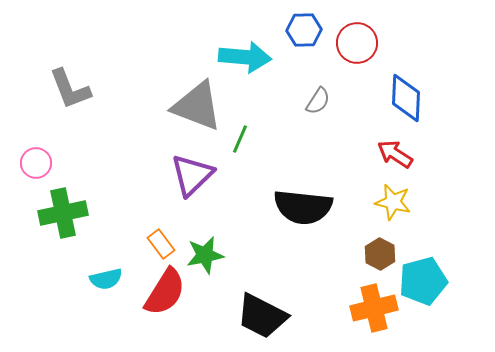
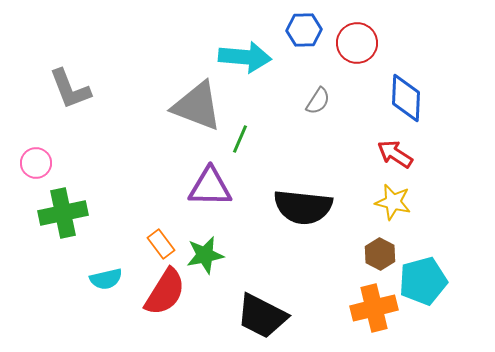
purple triangle: moved 18 px right, 12 px down; rotated 45 degrees clockwise
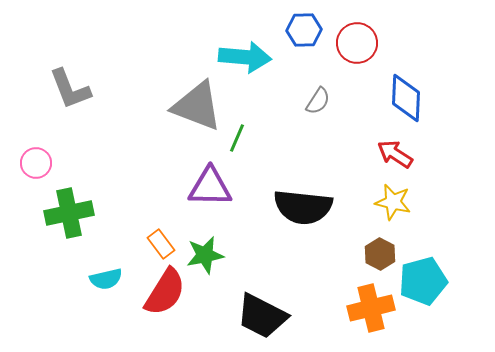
green line: moved 3 px left, 1 px up
green cross: moved 6 px right
orange cross: moved 3 px left
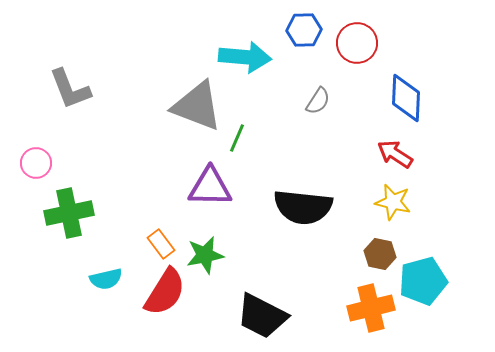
brown hexagon: rotated 16 degrees counterclockwise
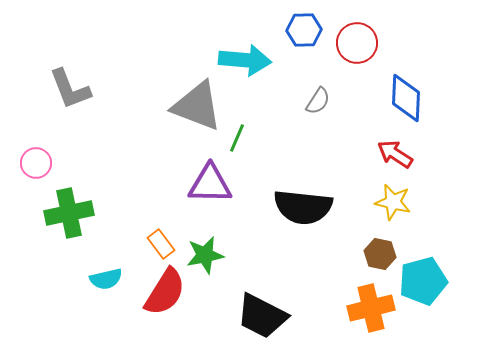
cyan arrow: moved 3 px down
purple triangle: moved 3 px up
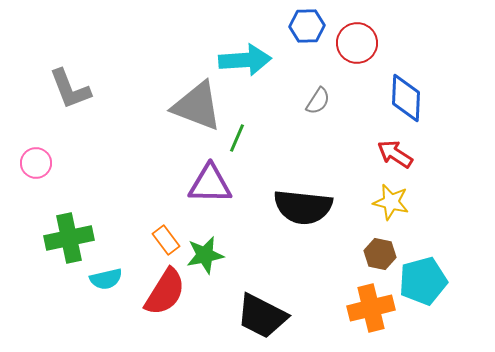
blue hexagon: moved 3 px right, 4 px up
cyan arrow: rotated 9 degrees counterclockwise
yellow star: moved 2 px left
green cross: moved 25 px down
orange rectangle: moved 5 px right, 4 px up
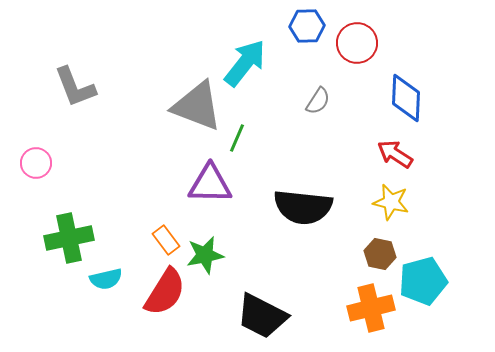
cyan arrow: moved 3 px down; rotated 48 degrees counterclockwise
gray L-shape: moved 5 px right, 2 px up
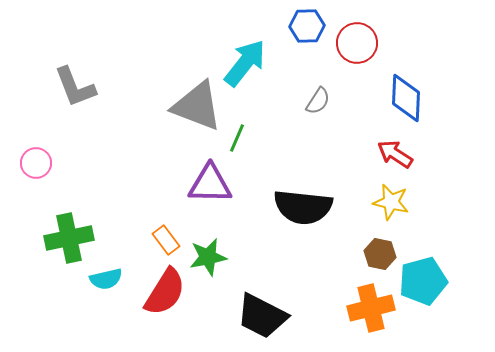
green star: moved 3 px right, 2 px down
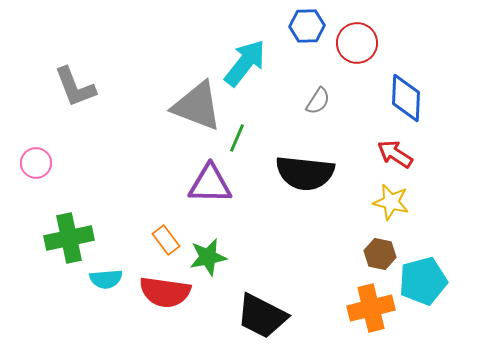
black semicircle: moved 2 px right, 34 px up
cyan semicircle: rotated 8 degrees clockwise
red semicircle: rotated 66 degrees clockwise
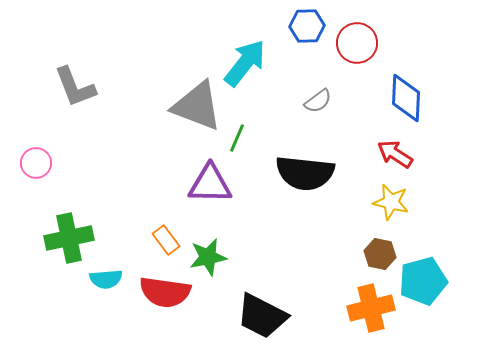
gray semicircle: rotated 20 degrees clockwise
